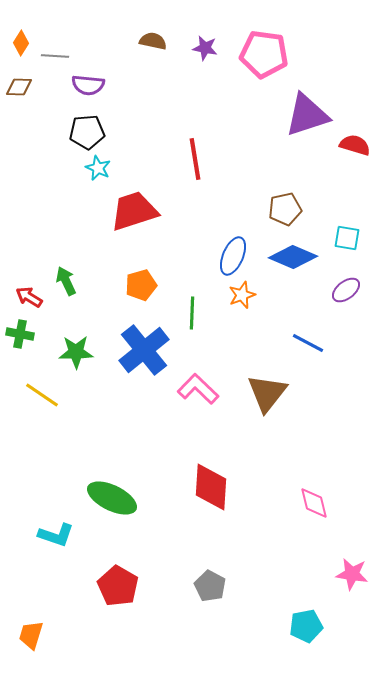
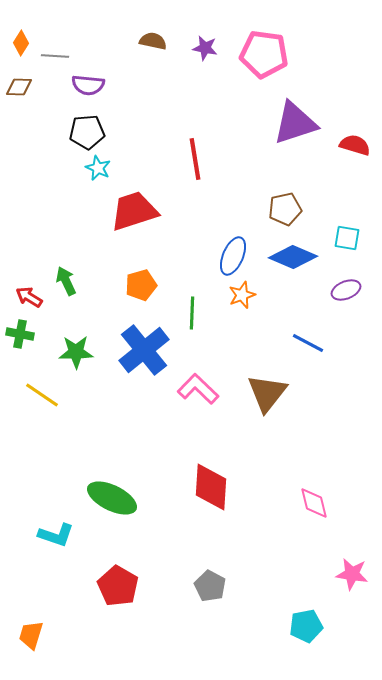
purple triangle: moved 12 px left, 8 px down
purple ellipse: rotated 16 degrees clockwise
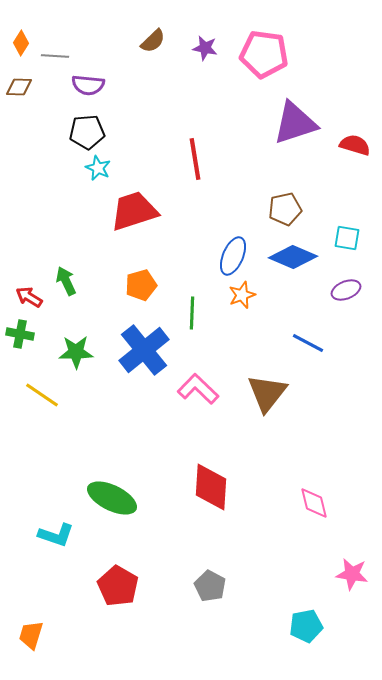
brown semicircle: rotated 124 degrees clockwise
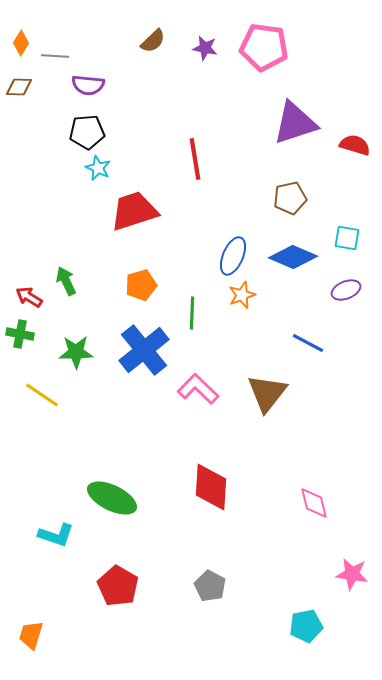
pink pentagon: moved 7 px up
brown pentagon: moved 5 px right, 11 px up
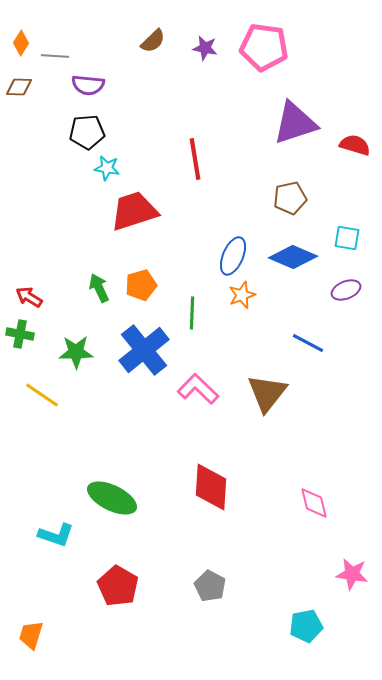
cyan star: moved 9 px right; rotated 15 degrees counterclockwise
green arrow: moved 33 px right, 7 px down
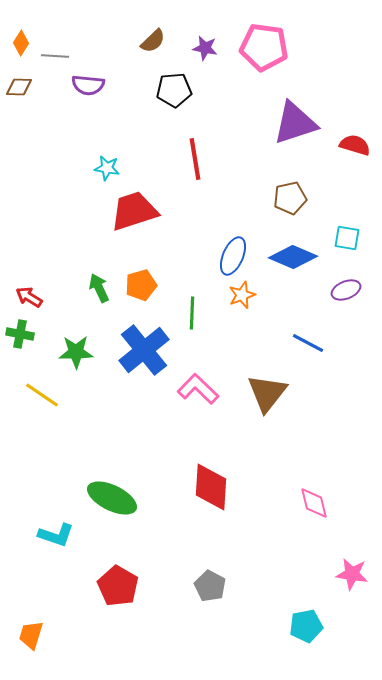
black pentagon: moved 87 px right, 42 px up
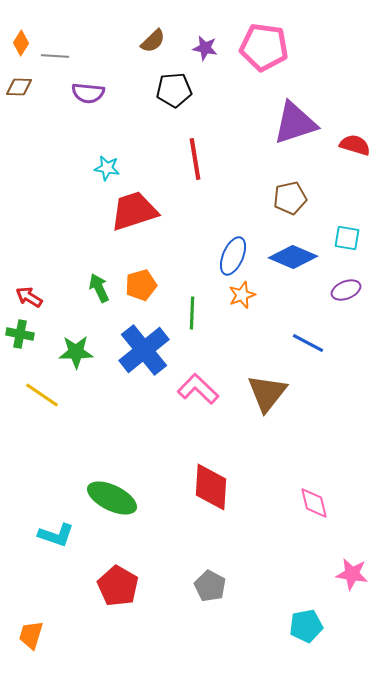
purple semicircle: moved 8 px down
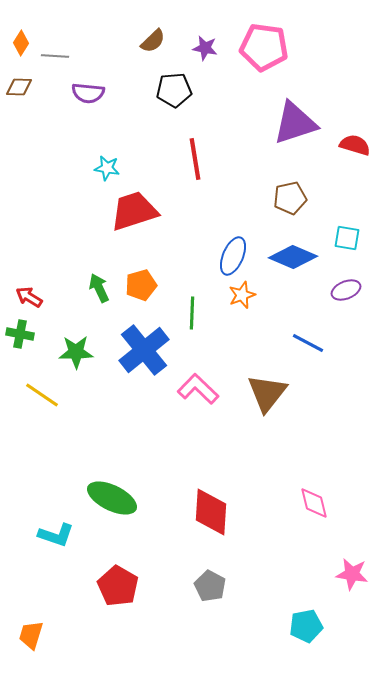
red diamond: moved 25 px down
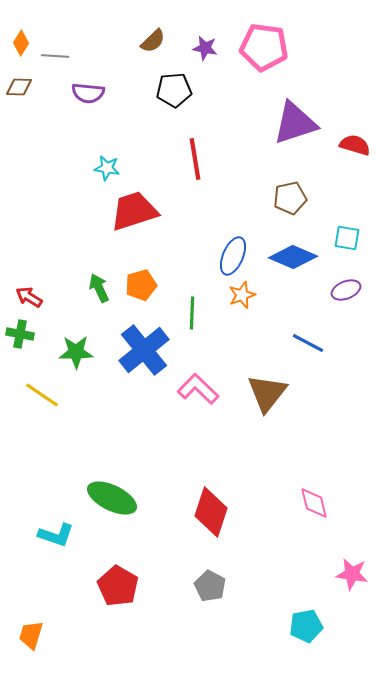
red diamond: rotated 15 degrees clockwise
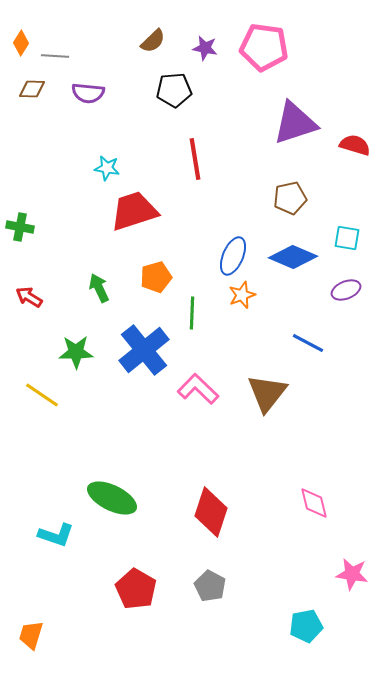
brown diamond: moved 13 px right, 2 px down
orange pentagon: moved 15 px right, 8 px up
green cross: moved 107 px up
red pentagon: moved 18 px right, 3 px down
